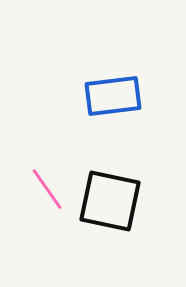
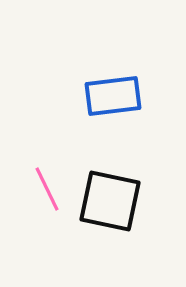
pink line: rotated 9 degrees clockwise
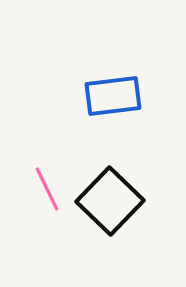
black square: rotated 32 degrees clockwise
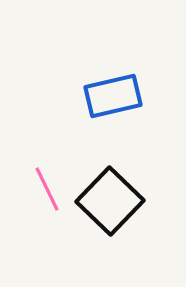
blue rectangle: rotated 6 degrees counterclockwise
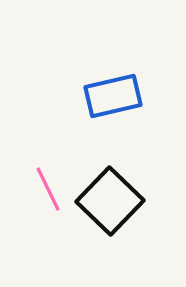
pink line: moved 1 px right
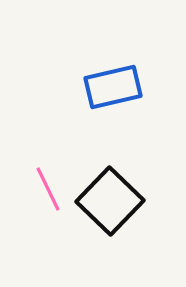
blue rectangle: moved 9 px up
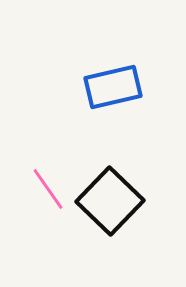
pink line: rotated 9 degrees counterclockwise
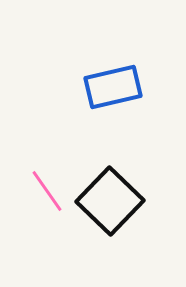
pink line: moved 1 px left, 2 px down
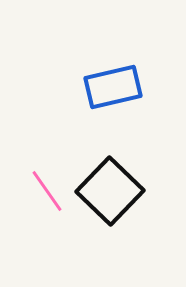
black square: moved 10 px up
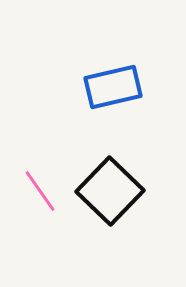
pink line: moved 7 px left
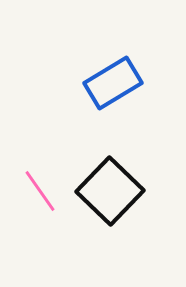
blue rectangle: moved 4 px up; rotated 18 degrees counterclockwise
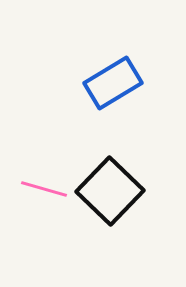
pink line: moved 4 px right, 2 px up; rotated 39 degrees counterclockwise
